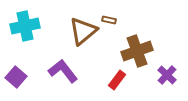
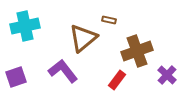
brown triangle: moved 7 px down
purple square: rotated 30 degrees clockwise
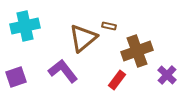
brown rectangle: moved 6 px down
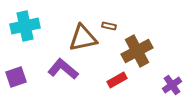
brown triangle: rotated 28 degrees clockwise
brown cross: rotated 8 degrees counterclockwise
purple L-shape: moved 2 px up; rotated 12 degrees counterclockwise
purple cross: moved 5 px right, 10 px down; rotated 12 degrees clockwise
red rectangle: rotated 24 degrees clockwise
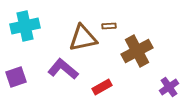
brown rectangle: rotated 16 degrees counterclockwise
red rectangle: moved 15 px left, 7 px down
purple cross: moved 3 px left, 2 px down
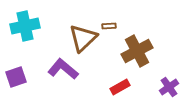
brown triangle: rotated 32 degrees counterclockwise
red rectangle: moved 18 px right
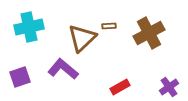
cyan cross: moved 4 px right, 1 px down
brown triangle: moved 1 px left
brown cross: moved 12 px right, 18 px up
purple square: moved 4 px right
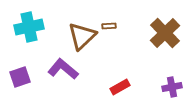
brown cross: moved 16 px right; rotated 16 degrees counterclockwise
brown triangle: moved 2 px up
purple cross: moved 3 px right; rotated 24 degrees clockwise
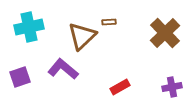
brown rectangle: moved 4 px up
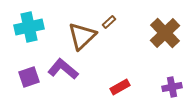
brown rectangle: rotated 40 degrees counterclockwise
purple square: moved 9 px right
